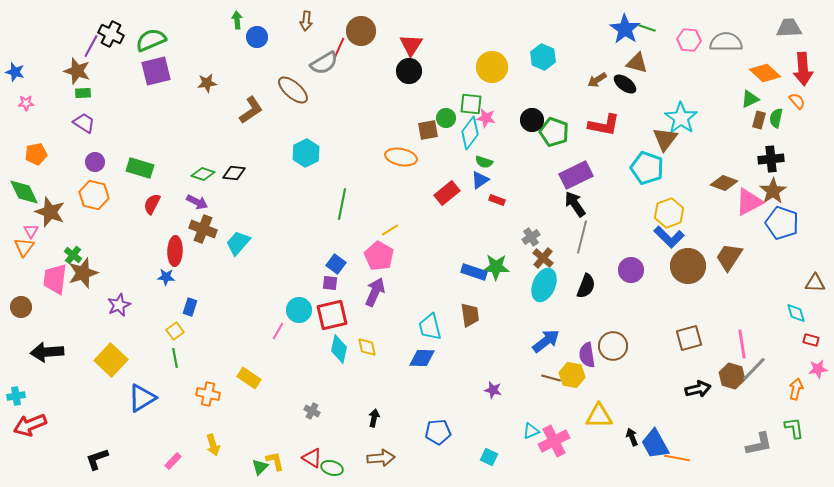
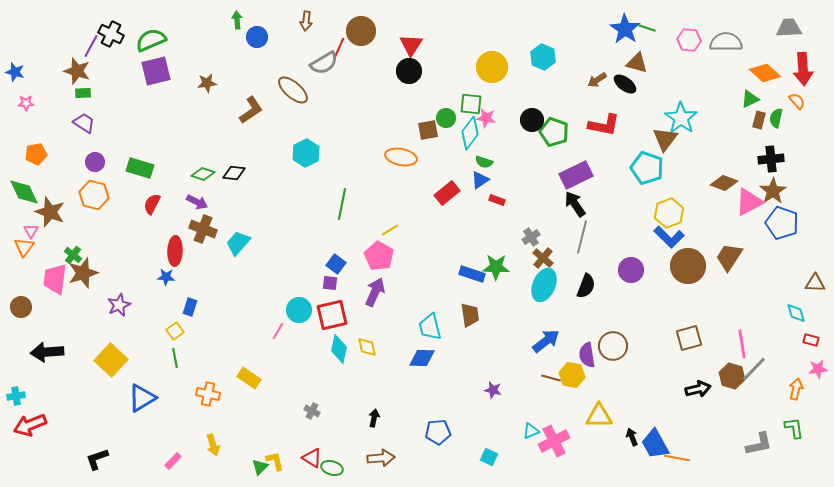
blue rectangle at (474, 272): moved 2 px left, 2 px down
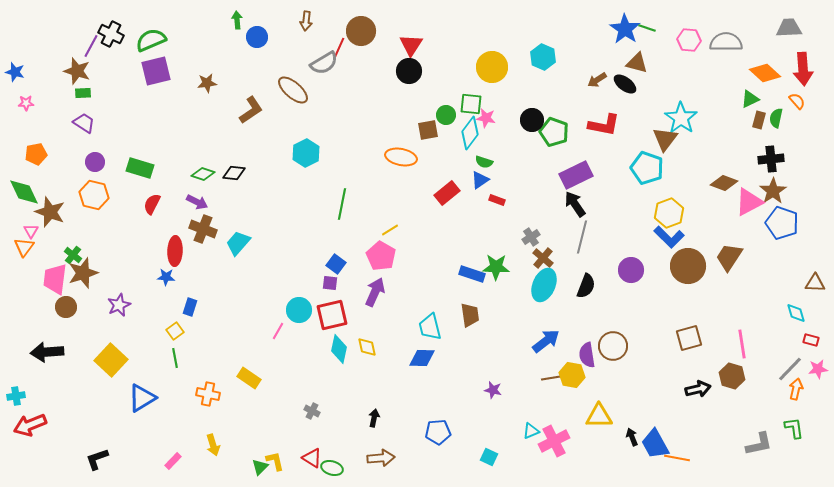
green circle at (446, 118): moved 3 px up
pink pentagon at (379, 256): moved 2 px right
brown circle at (21, 307): moved 45 px right
gray line at (754, 369): moved 36 px right
brown line at (551, 378): rotated 24 degrees counterclockwise
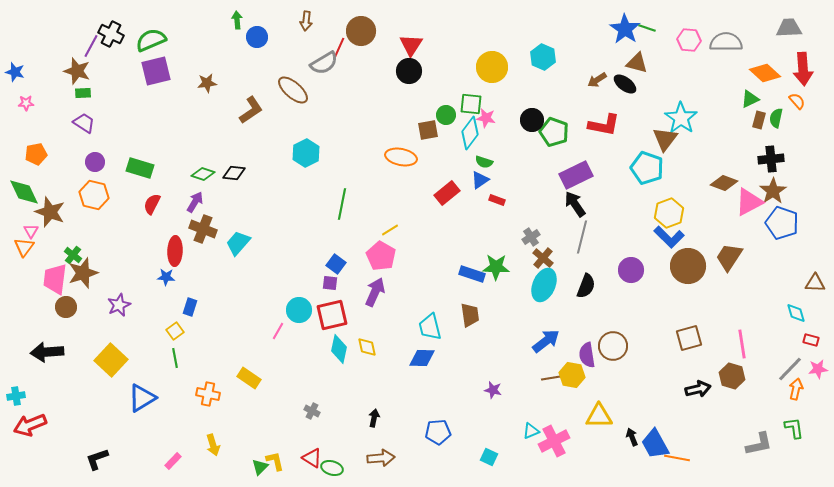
purple arrow at (197, 202): moved 2 px left; rotated 85 degrees counterclockwise
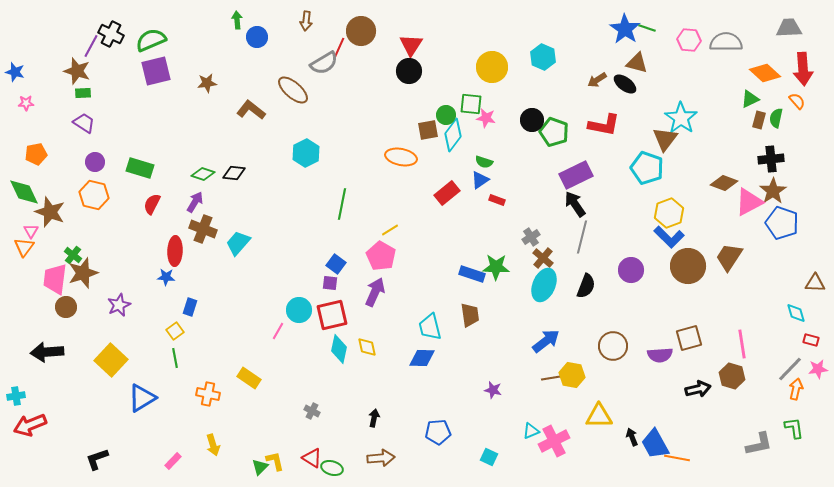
brown L-shape at (251, 110): rotated 108 degrees counterclockwise
cyan diamond at (470, 133): moved 17 px left, 2 px down
purple semicircle at (587, 355): moved 73 px right; rotated 85 degrees counterclockwise
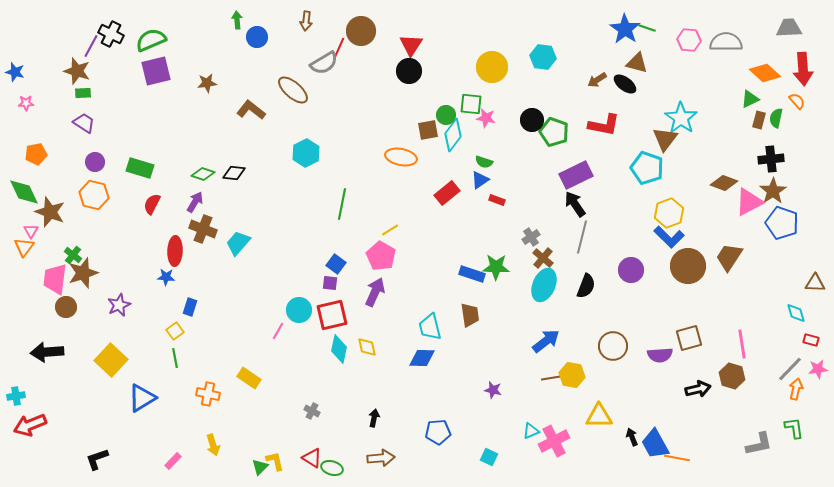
cyan hexagon at (543, 57): rotated 15 degrees counterclockwise
